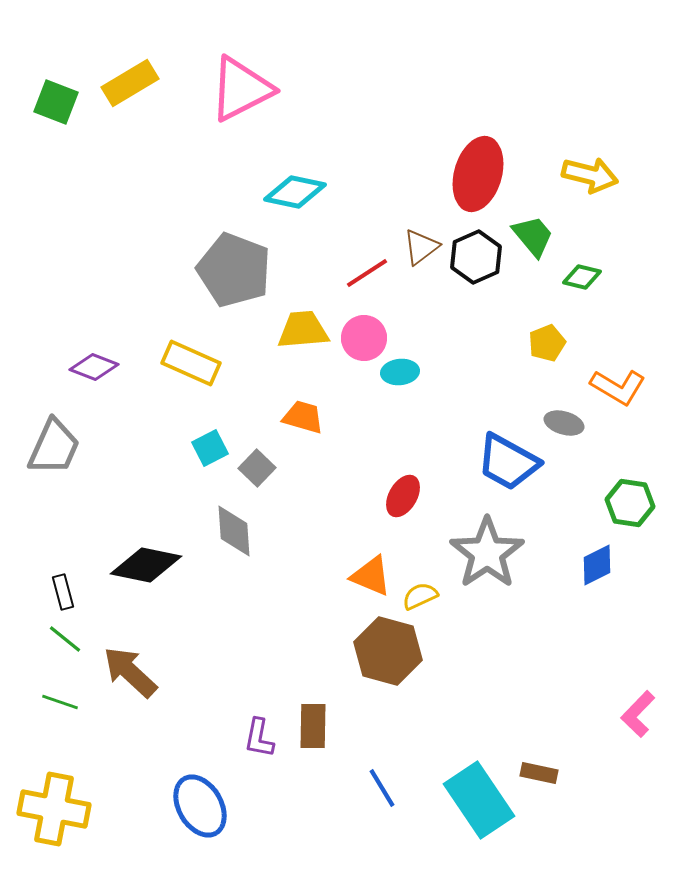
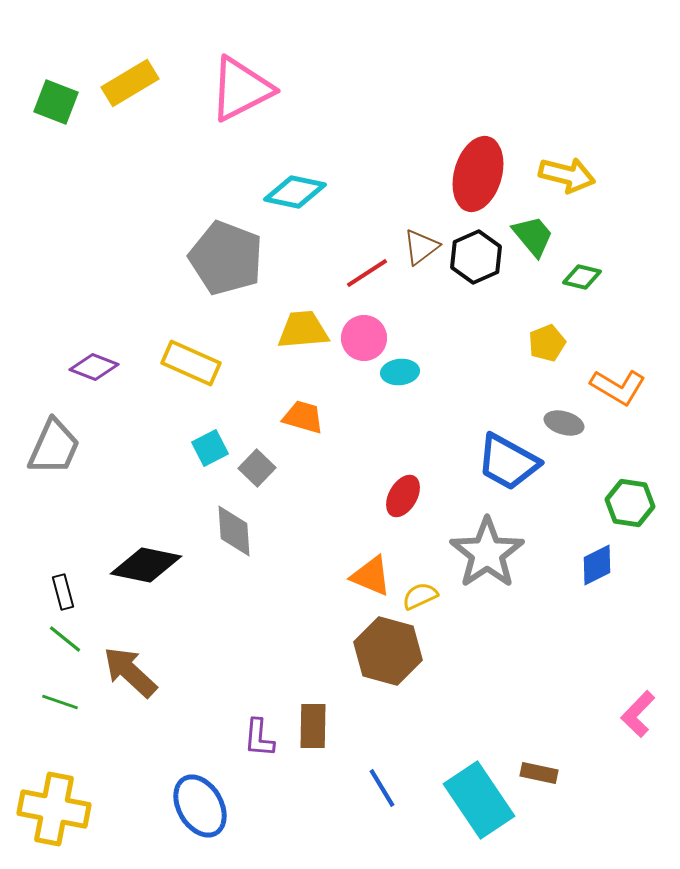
yellow arrow at (590, 175): moved 23 px left
gray pentagon at (234, 270): moved 8 px left, 12 px up
purple L-shape at (259, 738): rotated 6 degrees counterclockwise
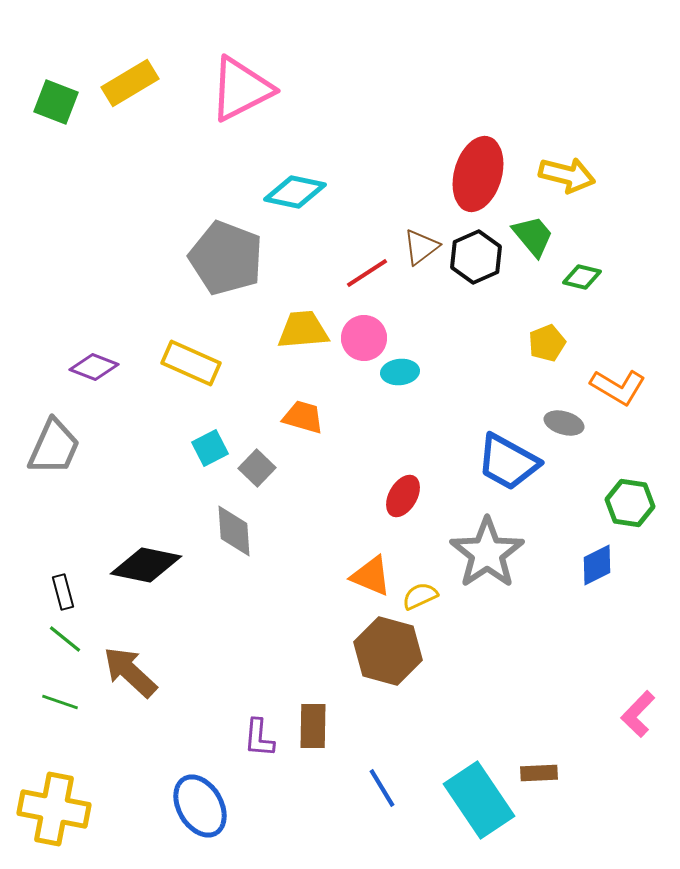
brown rectangle at (539, 773): rotated 15 degrees counterclockwise
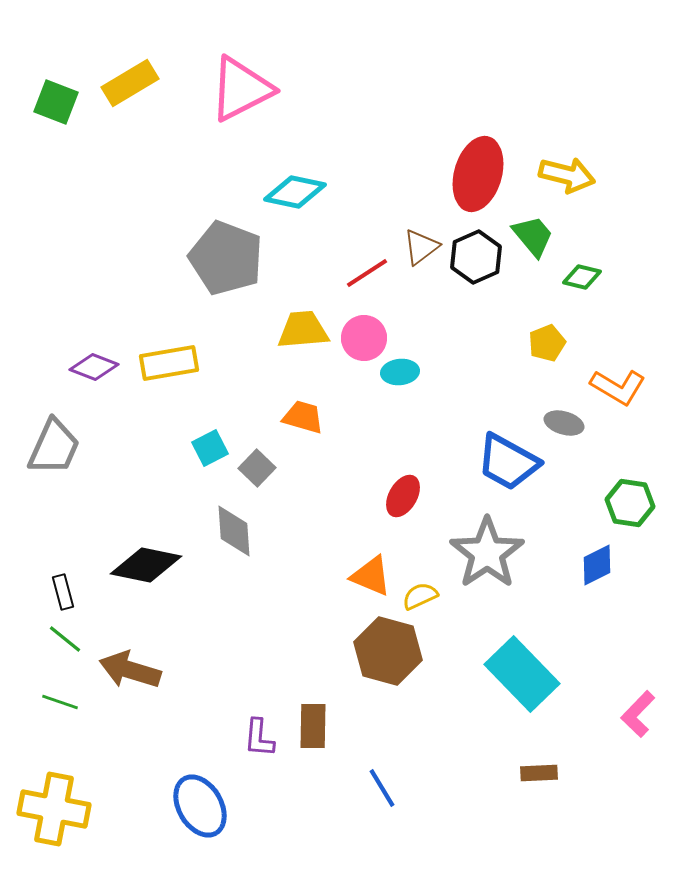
yellow rectangle at (191, 363): moved 22 px left; rotated 34 degrees counterclockwise
brown arrow at (130, 672): moved 2 px up; rotated 26 degrees counterclockwise
cyan rectangle at (479, 800): moved 43 px right, 126 px up; rotated 10 degrees counterclockwise
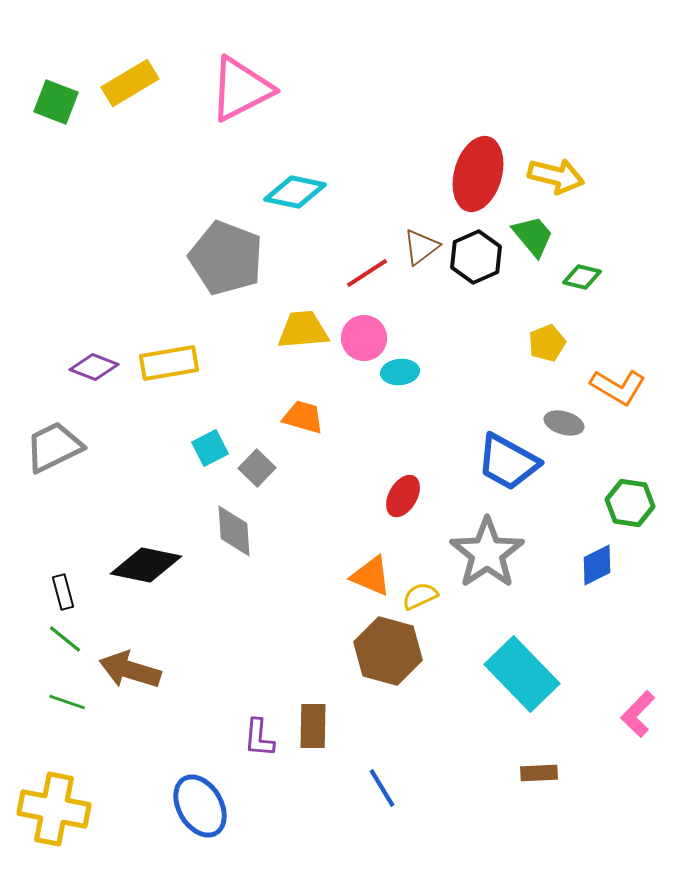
yellow arrow at (567, 175): moved 11 px left, 1 px down
gray trapezoid at (54, 447): rotated 140 degrees counterclockwise
green line at (60, 702): moved 7 px right
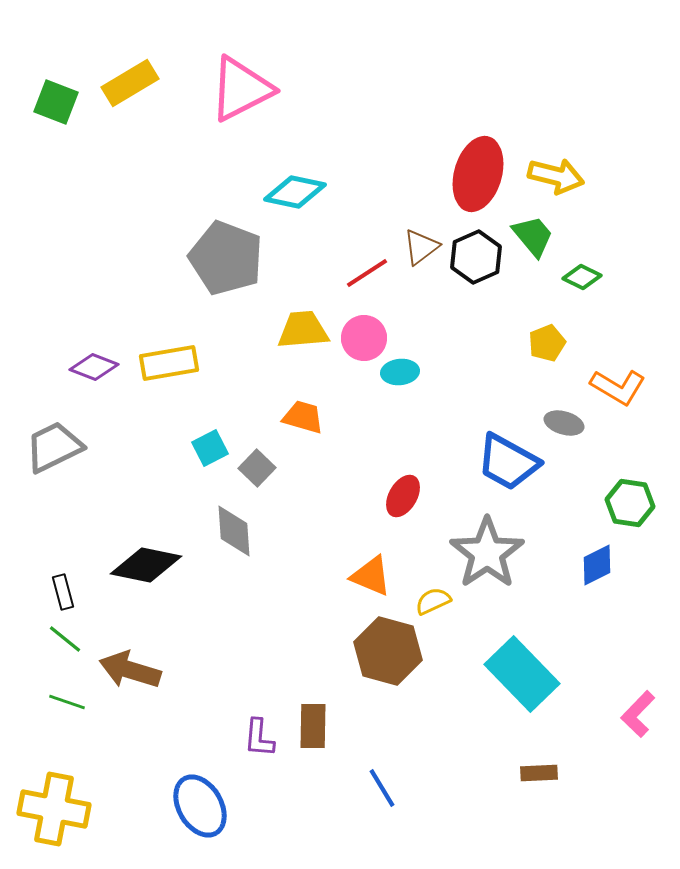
green diamond at (582, 277): rotated 12 degrees clockwise
yellow semicircle at (420, 596): moved 13 px right, 5 px down
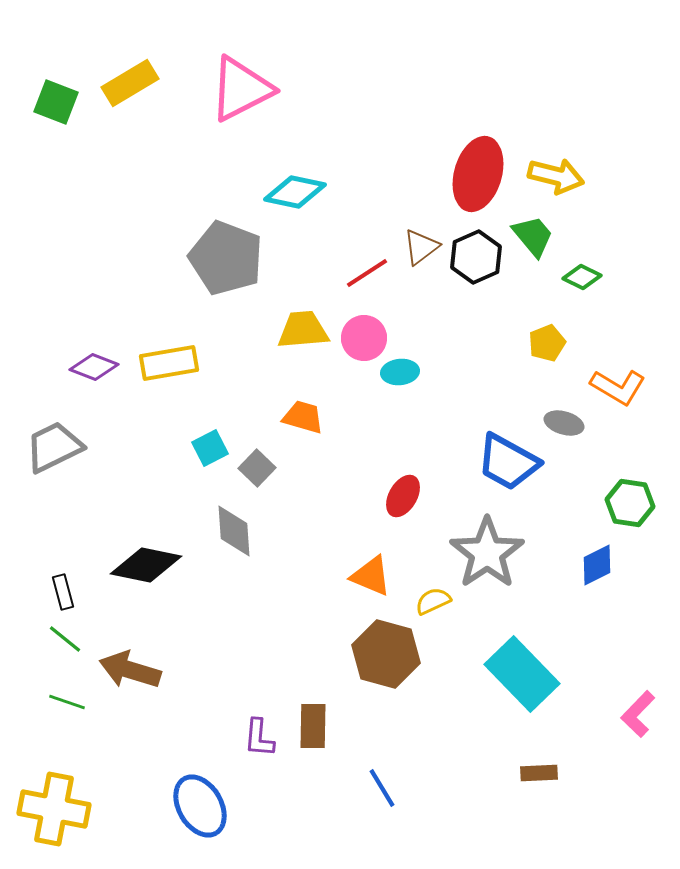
brown hexagon at (388, 651): moved 2 px left, 3 px down
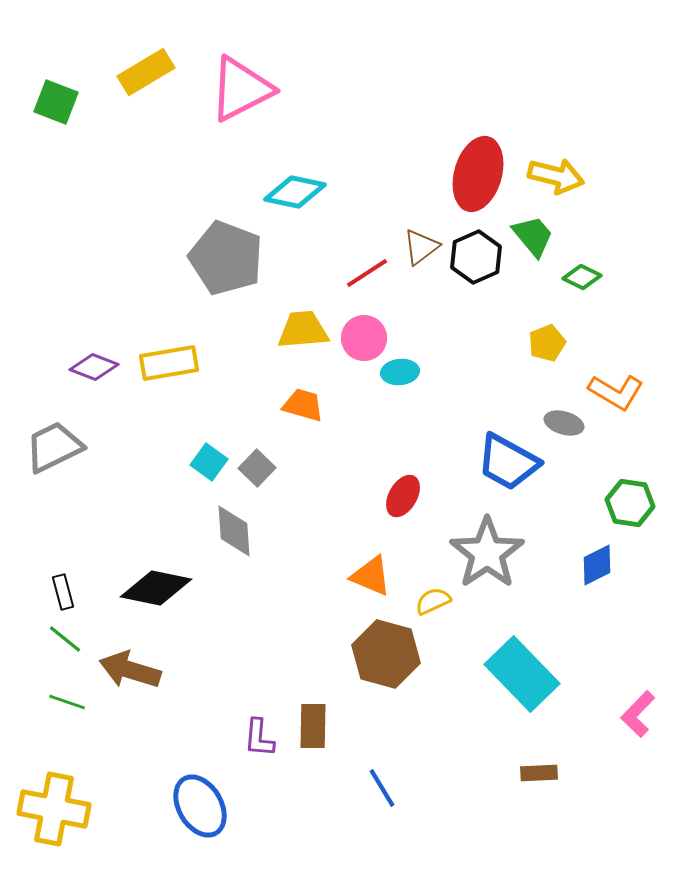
yellow rectangle at (130, 83): moved 16 px right, 11 px up
orange L-shape at (618, 387): moved 2 px left, 5 px down
orange trapezoid at (303, 417): moved 12 px up
cyan square at (210, 448): moved 1 px left, 14 px down; rotated 27 degrees counterclockwise
black diamond at (146, 565): moved 10 px right, 23 px down
